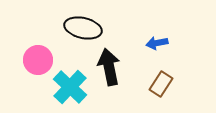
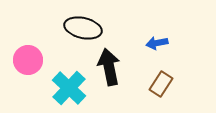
pink circle: moved 10 px left
cyan cross: moved 1 px left, 1 px down
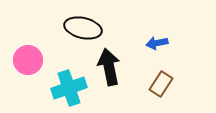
cyan cross: rotated 28 degrees clockwise
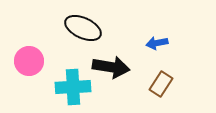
black ellipse: rotated 12 degrees clockwise
pink circle: moved 1 px right, 1 px down
black arrow: moved 2 px right; rotated 111 degrees clockwise
cyan cross: moved 4 px right, 1 px up; rotated 16 degrees clockwise
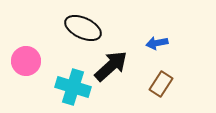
pink circle: moved 3 px left
black arrow: moved 1 px up; rotated 51 degrees counterclockwise
cyan cross: rotated 20 degrees clockwise
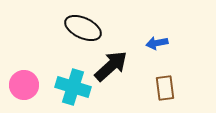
pink circle: moved 2 px left, 24 px down
brown rectangle: moved 4 px right, 4 px down; rotated 40 degrees counterclockwise
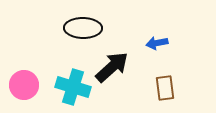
black ellipse: rotated 24 degrees counterclockwise
black arrow: moved 1 px right, 1 px down
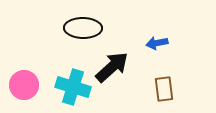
brown rectangle: moved 1 px left, 1 px down
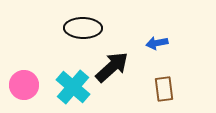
cyan cross: rotated 24 degrees clockwise
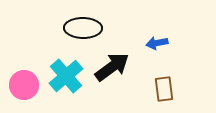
black arrow: rotated 6 degrees clockwise
cyan cross: moved 7 px left, 11 px up; rotated 8 degrees clockwise
